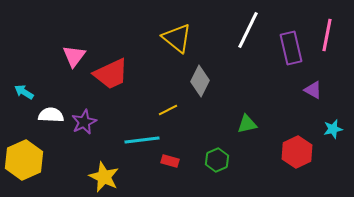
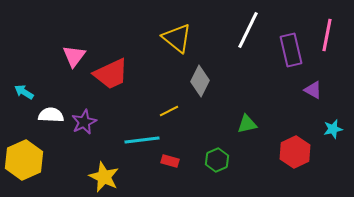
purple rectangle: moved 2 px down
yellow line: moved 1 px right, 1 px down
red hexagon: moved 2 px left
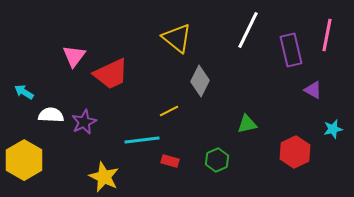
yellow hexagon: rotated 6 degrees counterclockwise
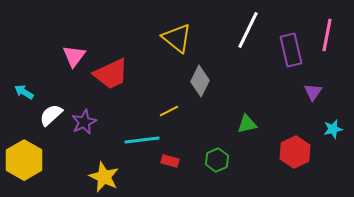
purple triangle: moved 2 px down; rotated 36 degrees clockwise
white semicircle: rotated 45 degrees counterclockwise
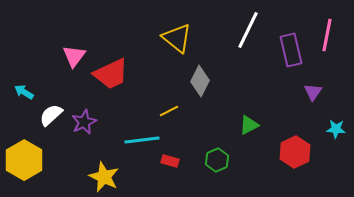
green triangle: moved 2 px right, 1 px down; rotated 15 degrees counterclockwise
cyan star: moved 3 px right; rotated 18 degrees clockwise
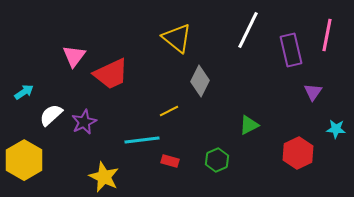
cyan arrow: rotated 114 degrees clockwise
red hexagon: moved 3 px right, 1 px down
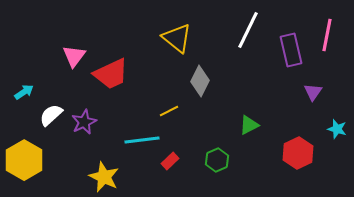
cyan star: moved 1 px right; rotated 12 degrees clockwise
red rectangle: rotated 60 degrees counterclockwise
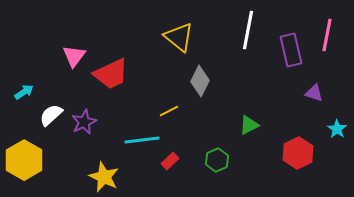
white line: rotated 15 degrees counterclockwise
yellow triangle: moved 2 px right, 1 px up
purple triangle: moved 1 px right, 1 px down; rotated 48 degrees counterclockwise
cyan star: rotated 18 degrees clockwise
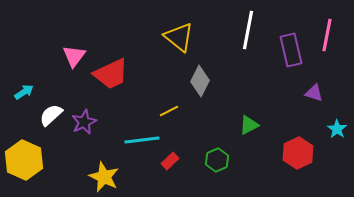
yellow hexagon: rotated 6 degrees counterclockwise
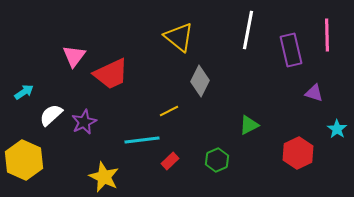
pink line: rotated 12 degrees counterclockwise
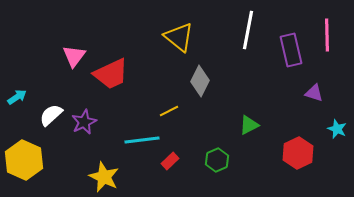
cyan arrow: moved 7 px left, 5 px down
cyan star: rotated 12 degrees counterclockwise
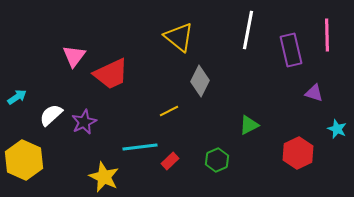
cyan line: moved 2 px left, 7 px down
